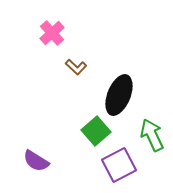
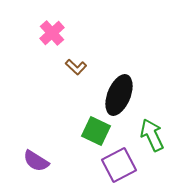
green square: rotated 24 degrees counterclockwise
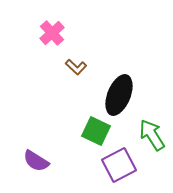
green arrow: rotated 8 degrees counterclockwise
